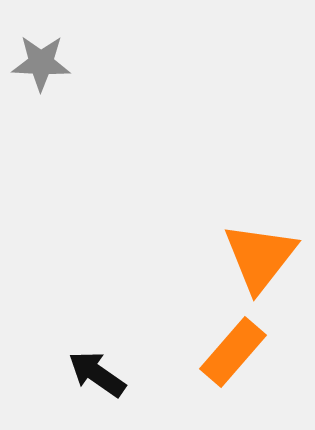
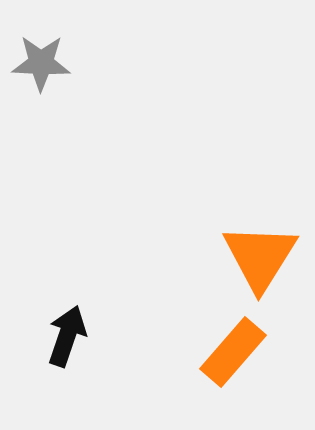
orange triangle: rotated 6 degrees counterclockwise
black arrow: moved 30 px left, 38 px up; rotated 74 degrees clockwise
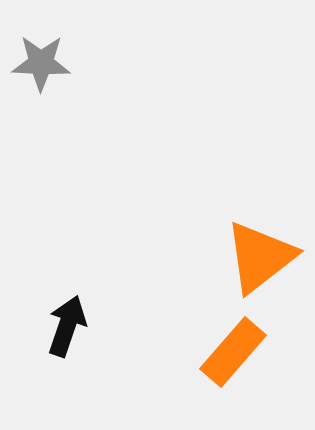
orange triangle: rotated 20 degrees clockwise
black arrow: moved 10 px up
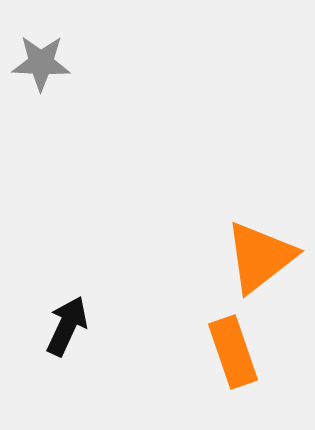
black arrow: rotated 6 degrees clockwise
orange rectangle: rotated 60 degrees counterclockwise
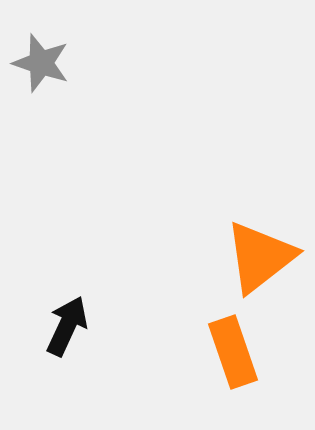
gray star: rotated 16 degrees clockwise
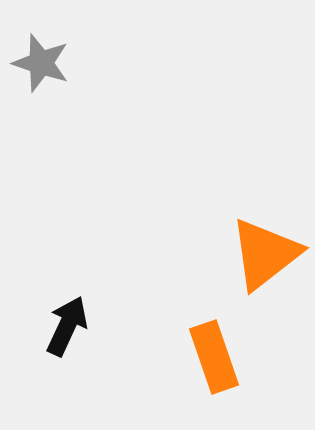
orange triangle: moved 5 px right, 3 px up
orange rectangle: moved 19 px left, 5 px down
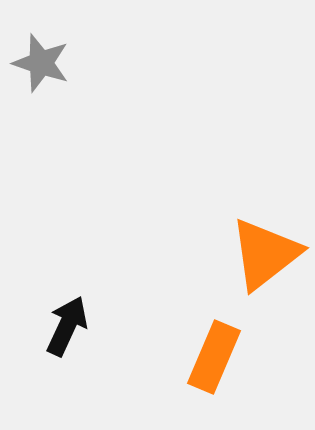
orange rectangle: rotated 42 degrees clockwise
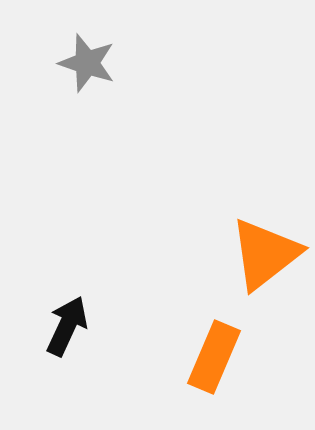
gray star: moved 46 px right
